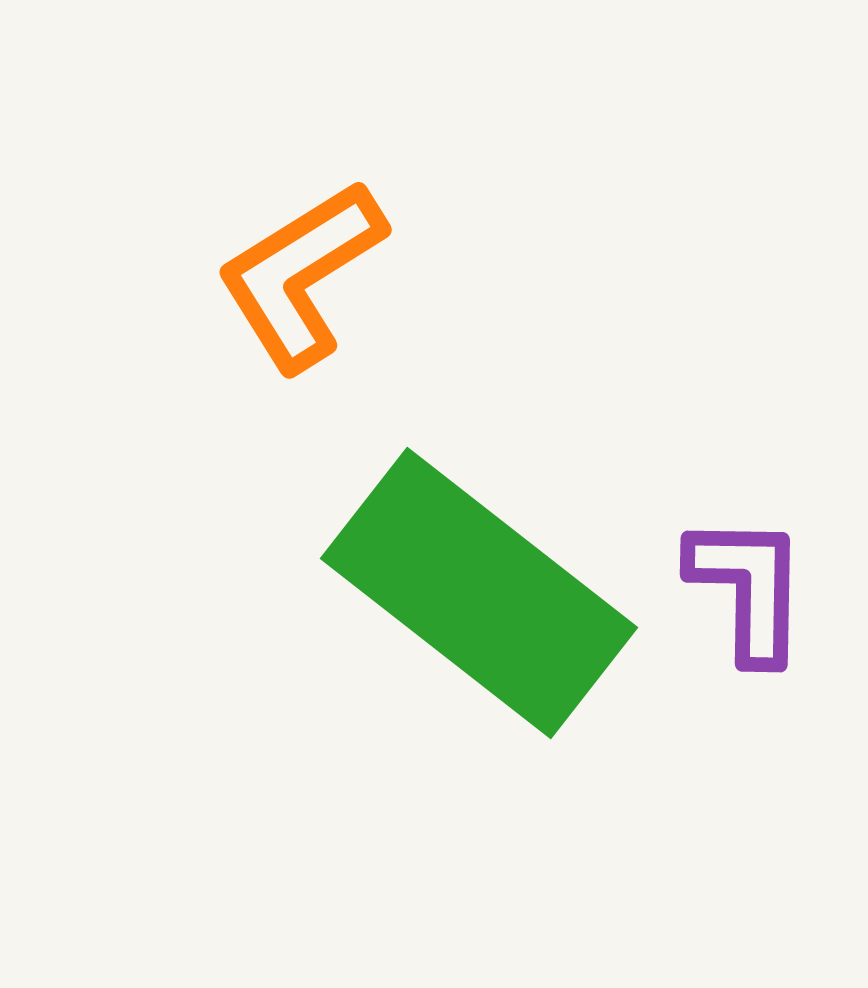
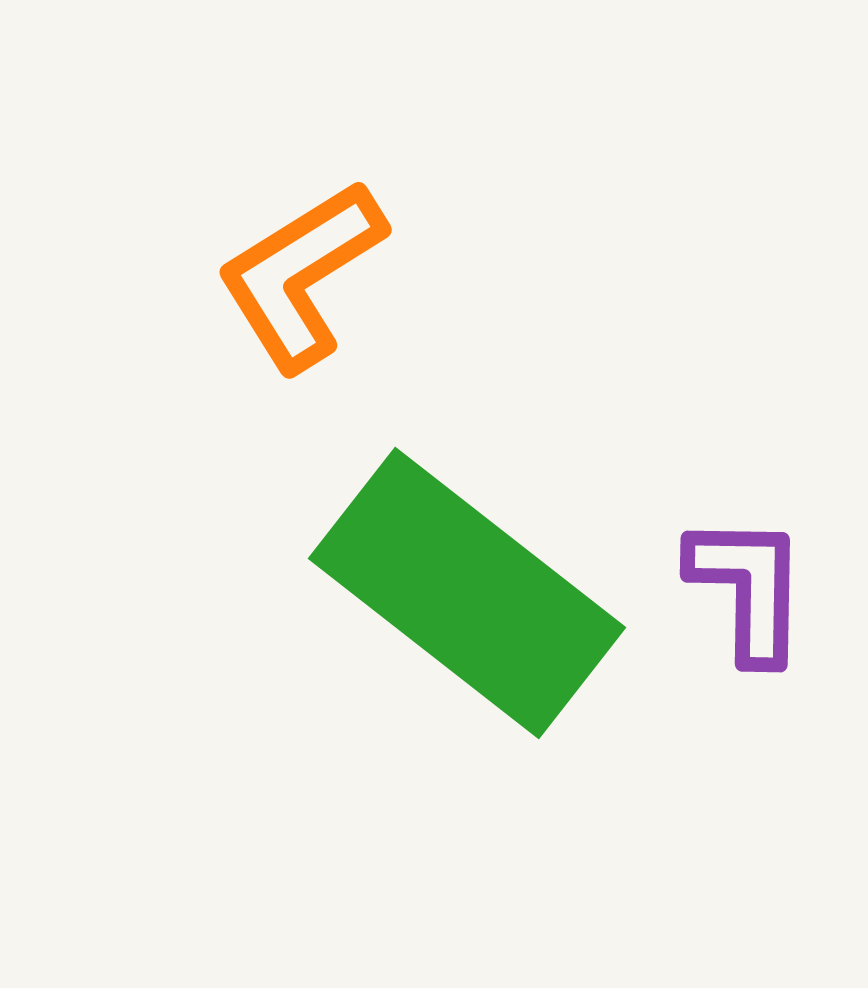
green rectangle: moved 12 px left
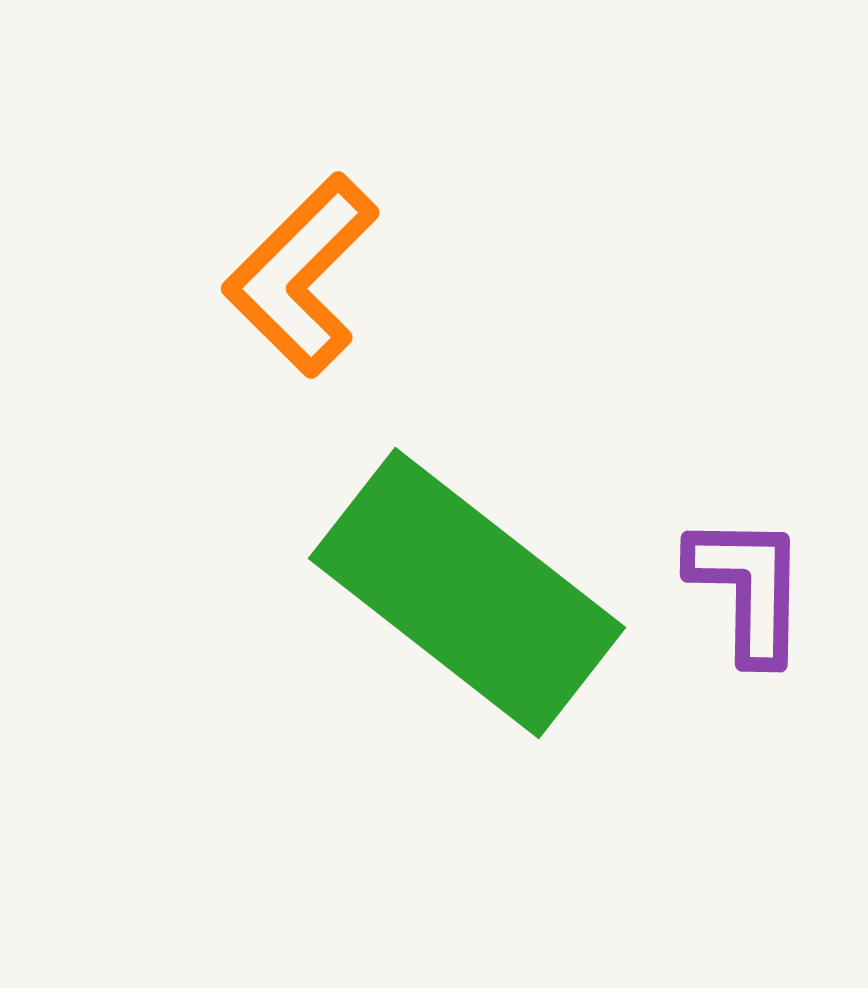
orange L-shape: rotated 13 degrees counterclockwise
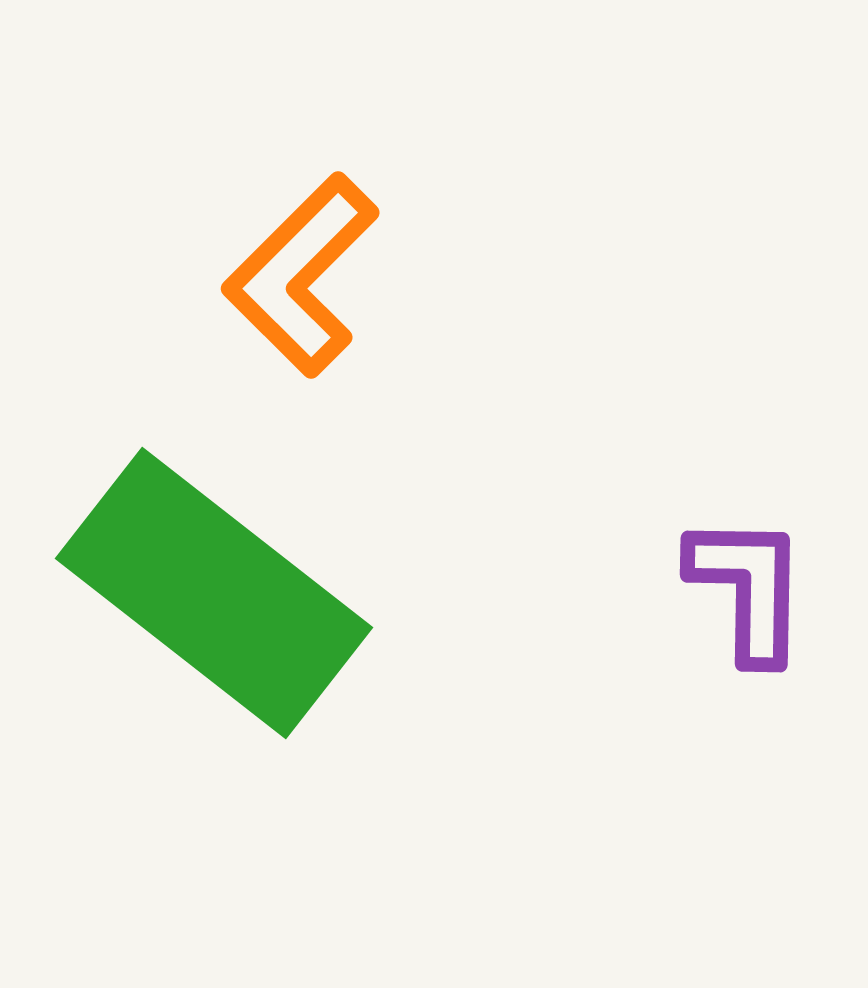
green rectangle: moved 253 px left
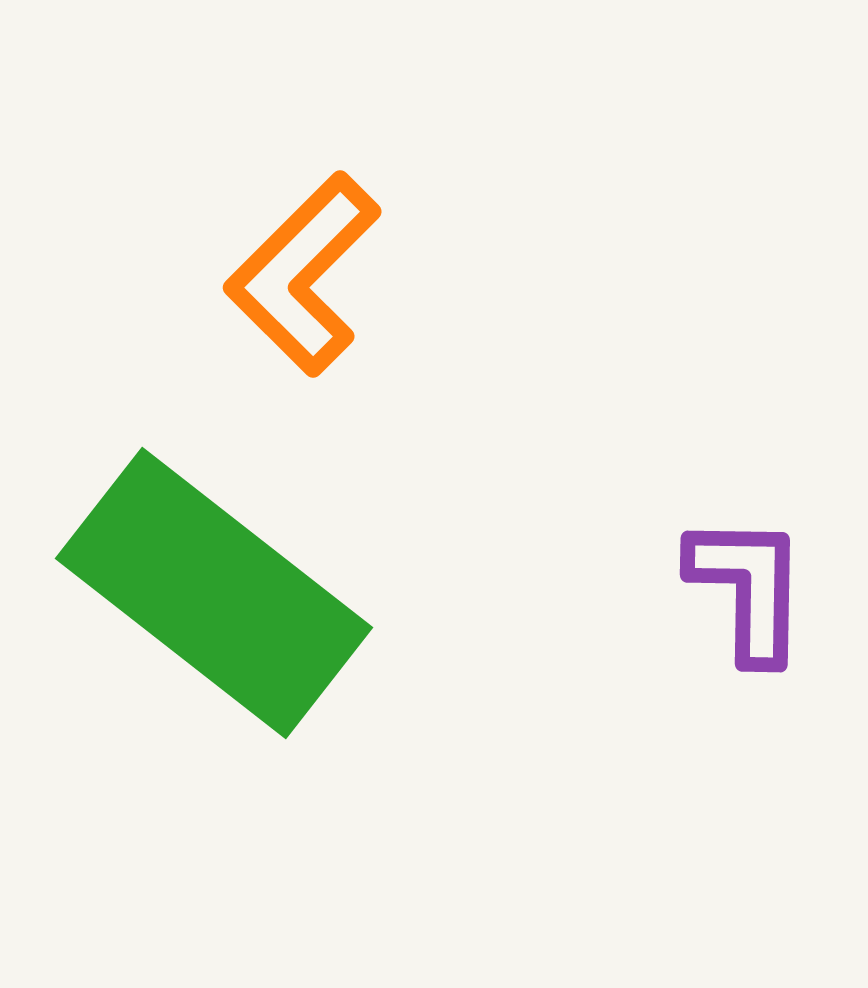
orange L-shape: moved 2 px right, 1 px up
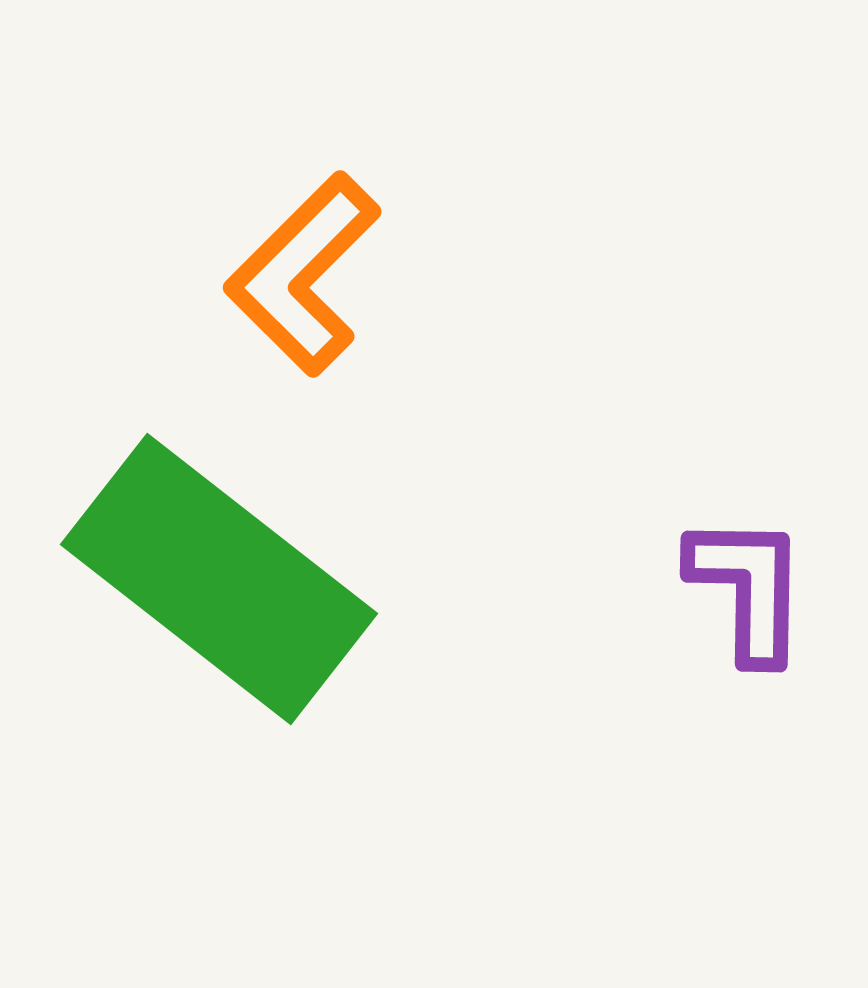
green rectangle: moved 5 px right, 14 px up
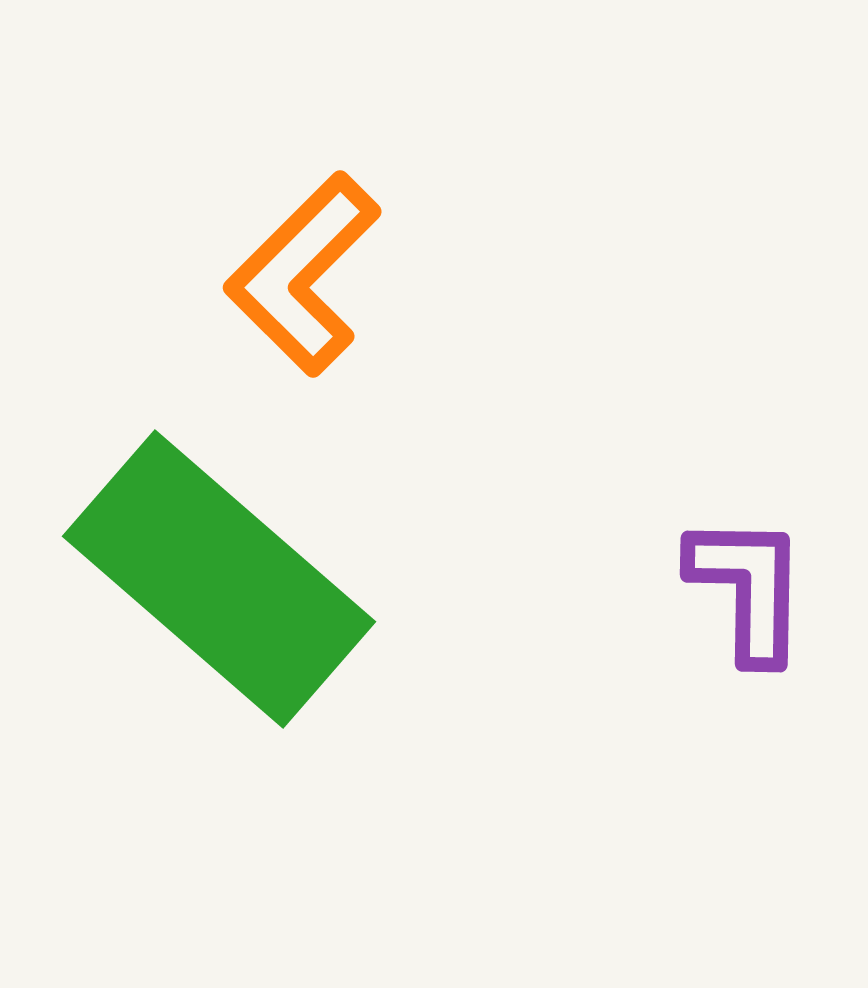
green rectangle: rotated 3 degrees clockwise
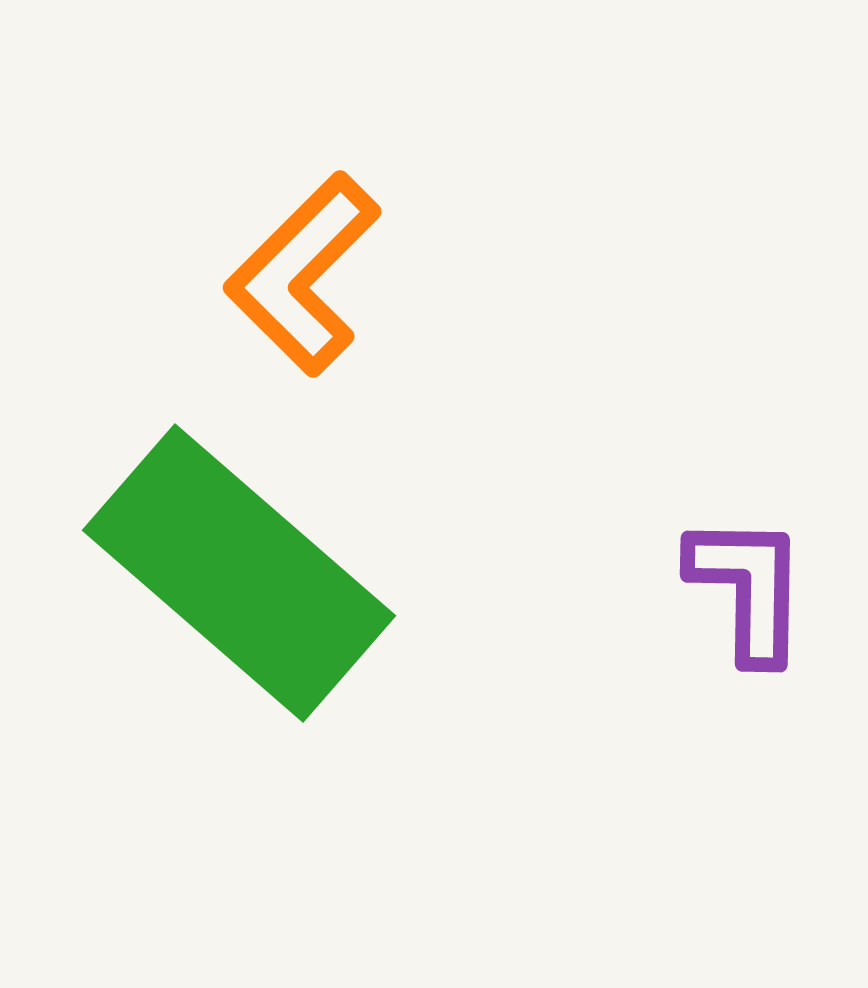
green rectangle: moved 20 px right, 6 px up
